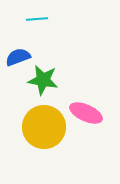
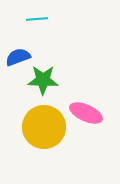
green star: rotated 8 degrees counterclockwise
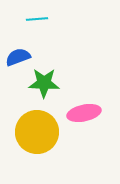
green star: moved 1 px right, 3 px down
pink ellipse: moved 2 px left; rotated 36 degrees counterclockwise
yellow circle: moved 7 px left, 5 px down
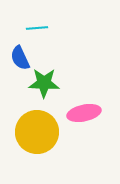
cyan line: moved 9 px down
blue semicircle: moved 2 px right, 1 px down; rotated 95 degrees counterclockwise
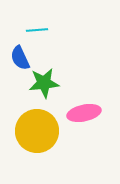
cyan line: moved 2 px down
green star: rotated 8 degrees counterclockwise
yellow circle: moved 1 px up
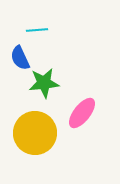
pink ellipse: moved 2 px left; rotated 40 degrees counterclockwise
yellow circle: moved 2 px left, 2 px down
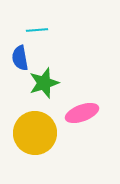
blue semicircle: rotated 15 degrees clockwise
green star: rotated 12 degrees counterclockwise
pink ellipse: rotated 32 degrees clockwise
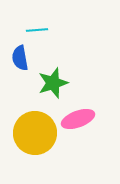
green star: moved 9 px right
pink ellipse: moved 4 px left, 6 px down
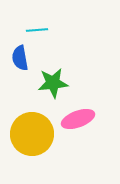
green star: rotated 12 degrees clockwise
yellow circle: moved 3 px left, 1 px down
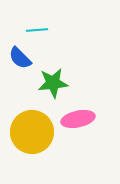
blue semicircle: rotated 35 degrees counterclockwise
pink ellipse: rotated 8 degrees clockwise
yellow circle: moved 2 px up
